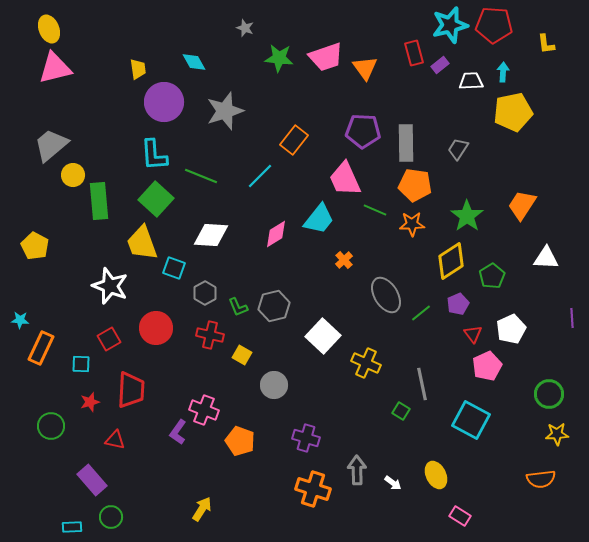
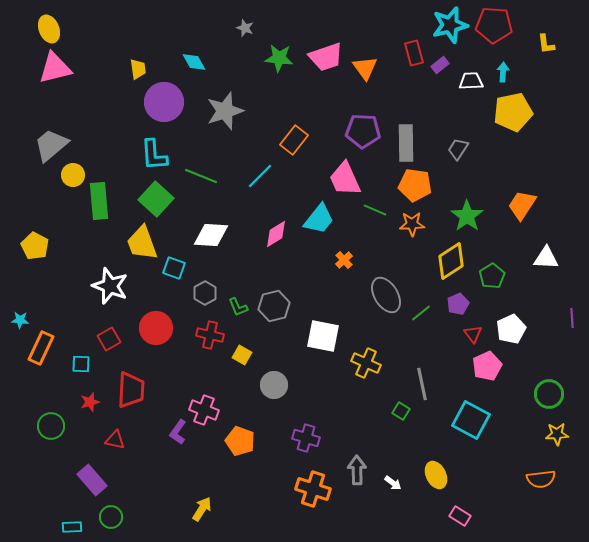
white square at (323, 336): rotated 32 degrees counterclockwise
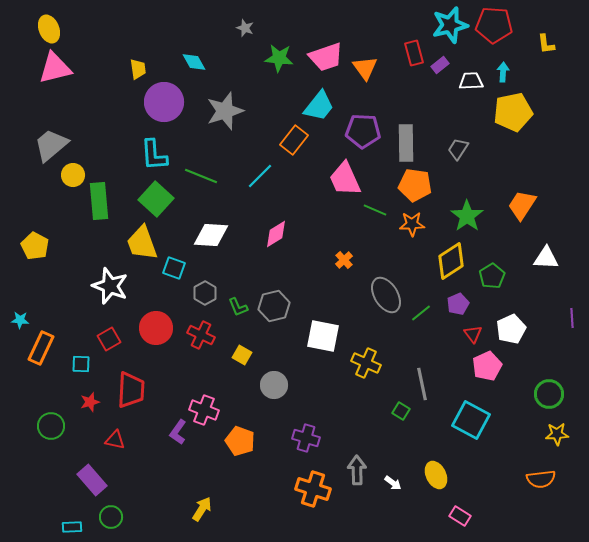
cyan trapezoid at (319, 219): moved 113 px up
red cross at (210, 335): moved 9 px left; rotated 12 degrees clockwise
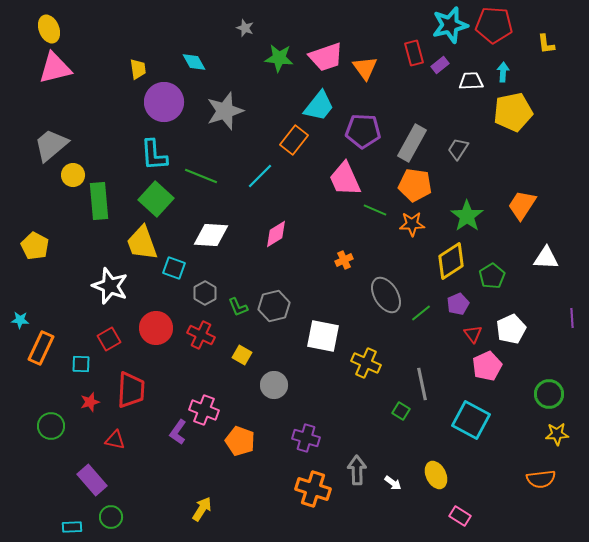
gray rectangle at (406, 143): moved 6 px right; rotated 30 degrees clockwise
orange cross at (344, 260): rotated 18 degrees clockwise
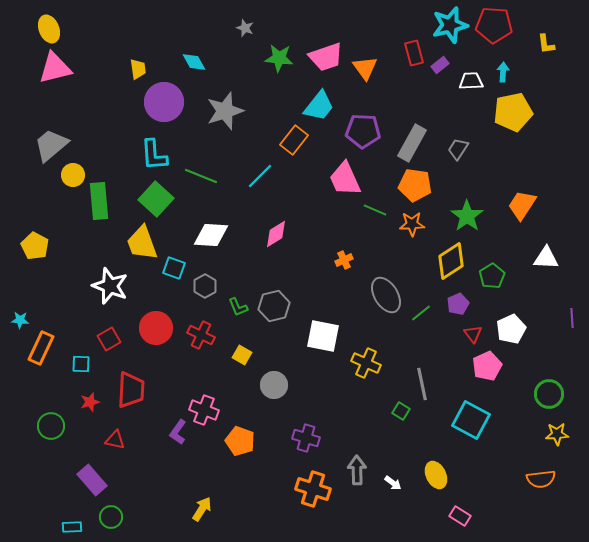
gray hexagon at (205, 293): moved 7 px up
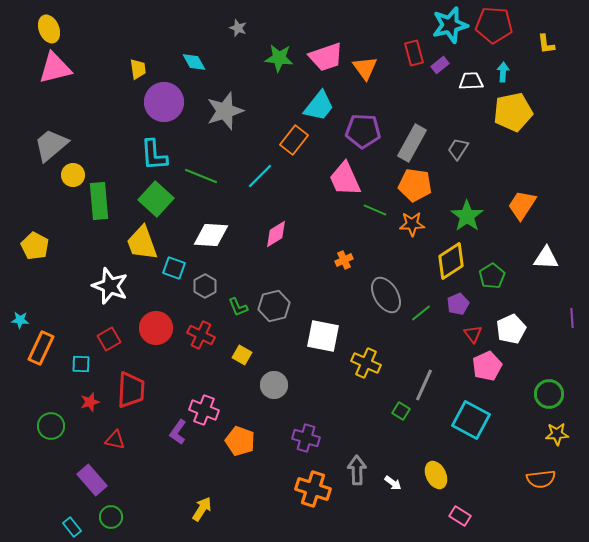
gray star at (245, 28): moved 7 px left
gray line at (422, 384): moved 2 px right, 1 px down; rotated 36 degrees clockwise
cyan rectangle at (72, 527): rotated 54 degrees clockwise
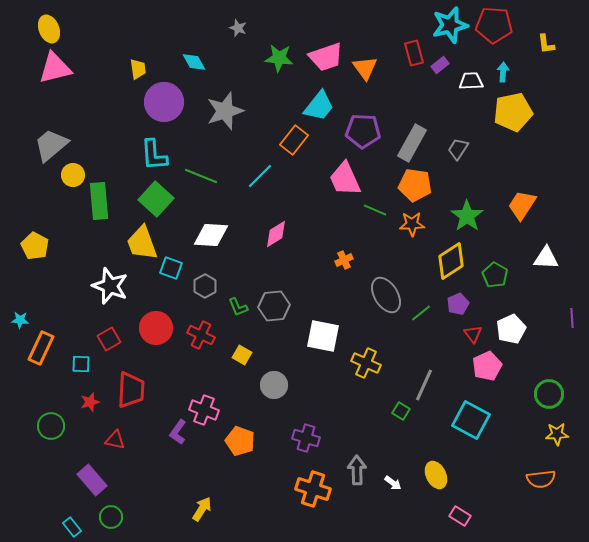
cyan square at (174, 268): moved 3 px left
green pentagon at (492, 276): moved 3 px right, 1 px up; rotated 10 degrees counterclockwise
gray hexagon at (274, 306): rotated 8 degrees clockwise
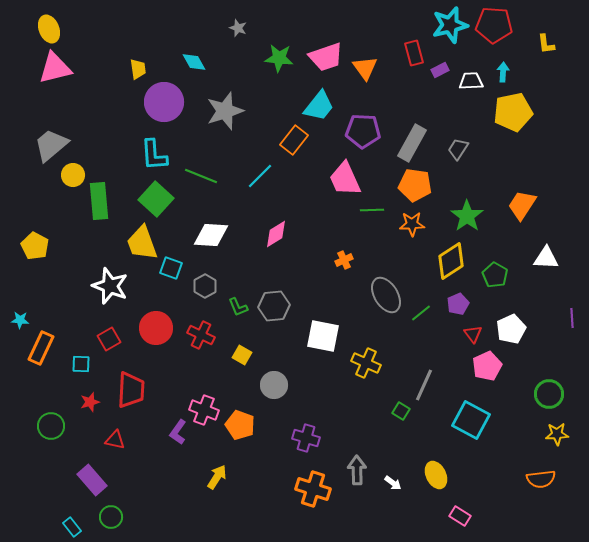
purple rectangle at (440, 65): moved 5 px down; rotated 12 degrees clockwise
green line at (375, 210): moved 3 px left; rotated 25 degrees counterclockwise
orange pentagon at (240, 441): moved 16 px up
yellow arrow at (202, 509): moved 15 px right, 32 px up
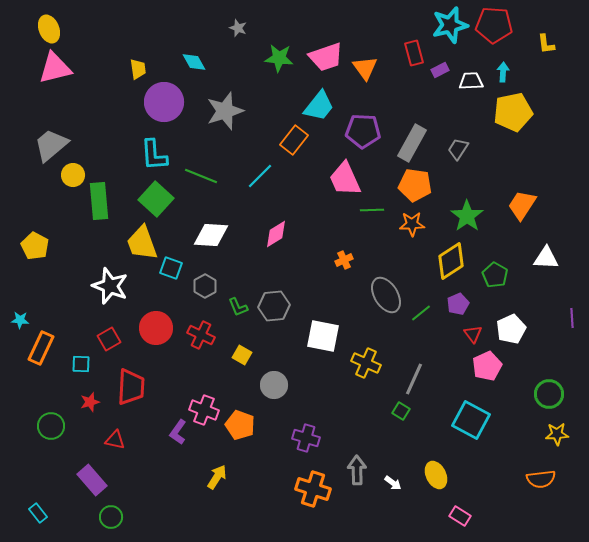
gray line at (424, 385): moved 10 px left, 6 px up
red trapezoid at (131, 390): moved 3 px up
cyan rectangle at (72, 527): moved 34 px left, 14 px up
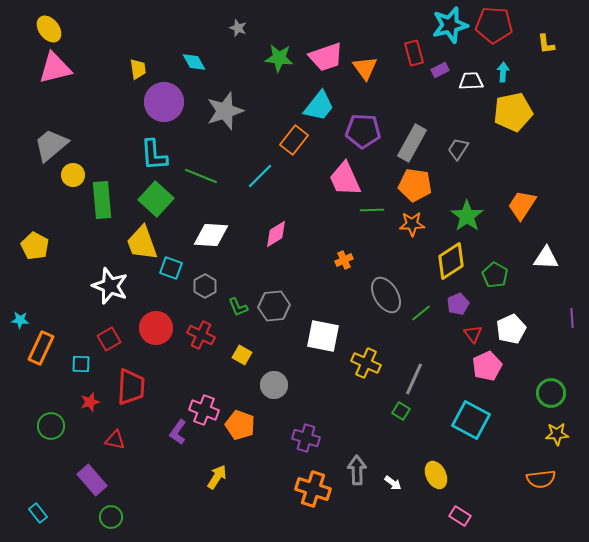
yellow ellipse at (49, 29): rotated 16 degrees counterclockwise
green rectangle at (99, 201): moved 3 px right, 1 px up
green circle at (549, 394): moved 2 px right, 1 px up
